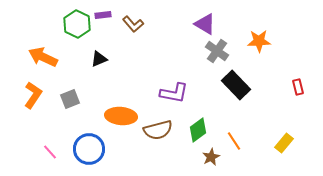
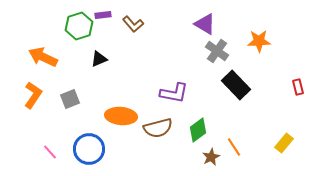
green hexagon: moved 2 px right, 2 px down; rotated 16 degrees clockwise
brown semicircle: moved 2 px up
orange line: moved 6 px down
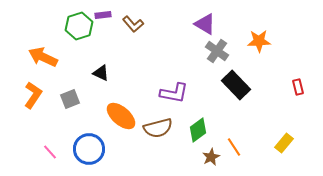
black triangle: moved 2 px right, 14 px down; rotated 48 degrees clockwise
orange ellipse: rotated 36 degrees clockwise
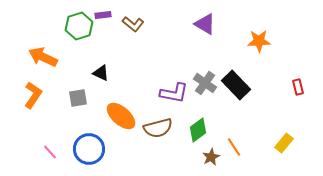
brown L-shape: rotated 10 degrees counterclockwise
gray cross: moved 12 px left, 32 px down
gray square: moved 8 px right, 1 px up; rotated 12 degrees clockwise
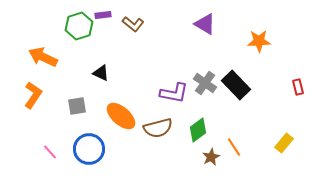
gray square: moved 1 px left, 8 px down
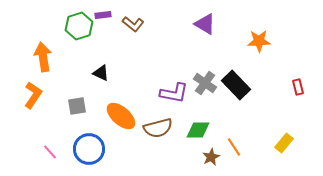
orange arrow: rotated 56 degrees clockwise
green diamond: rotated 35 degrees clockwise
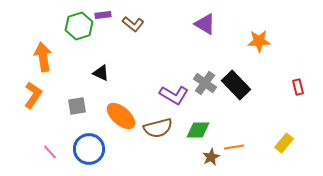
purple L-shape: moved 2 px down; rotated 20 degrees clockwise
orange line: rotated 66 degrees counterclockwise
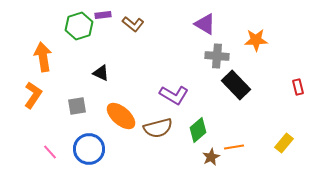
orange star: moved 3 px left, 1 px up
gray cross: moved 12 px right, 27 px up; rotated 30 degrees counterclockwise
green diamond: rotated 40 degrees counterclockwise
